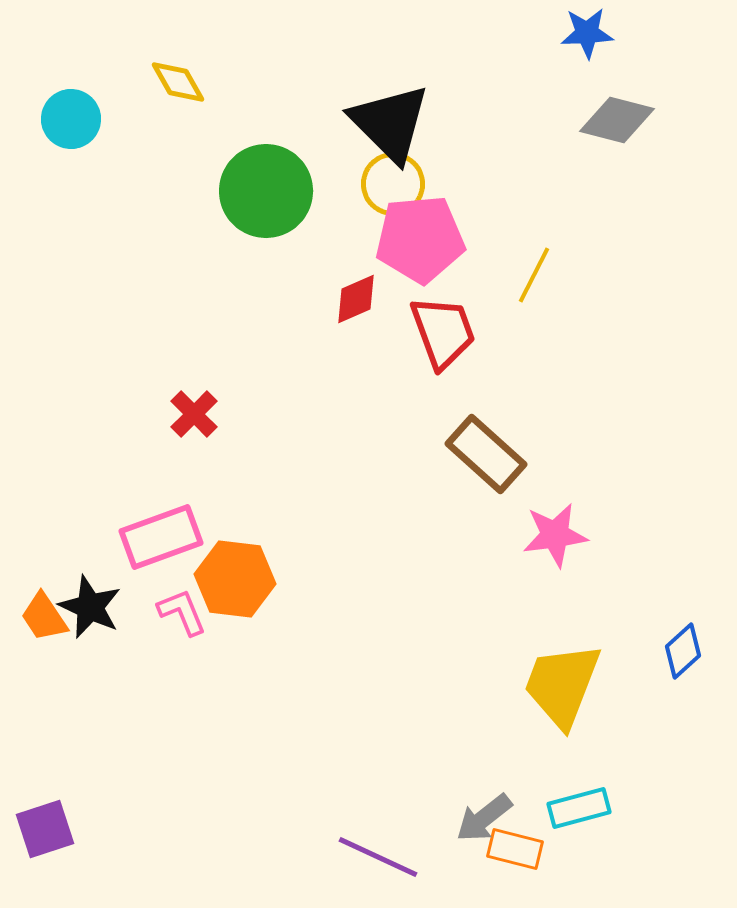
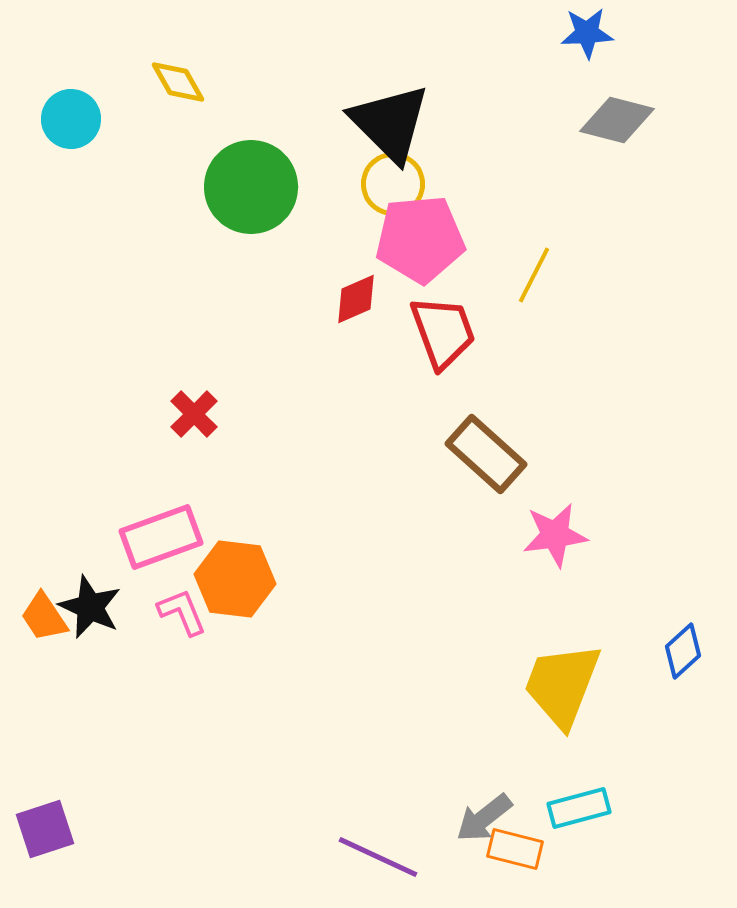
green circle: moved 15 px left, 4 px up
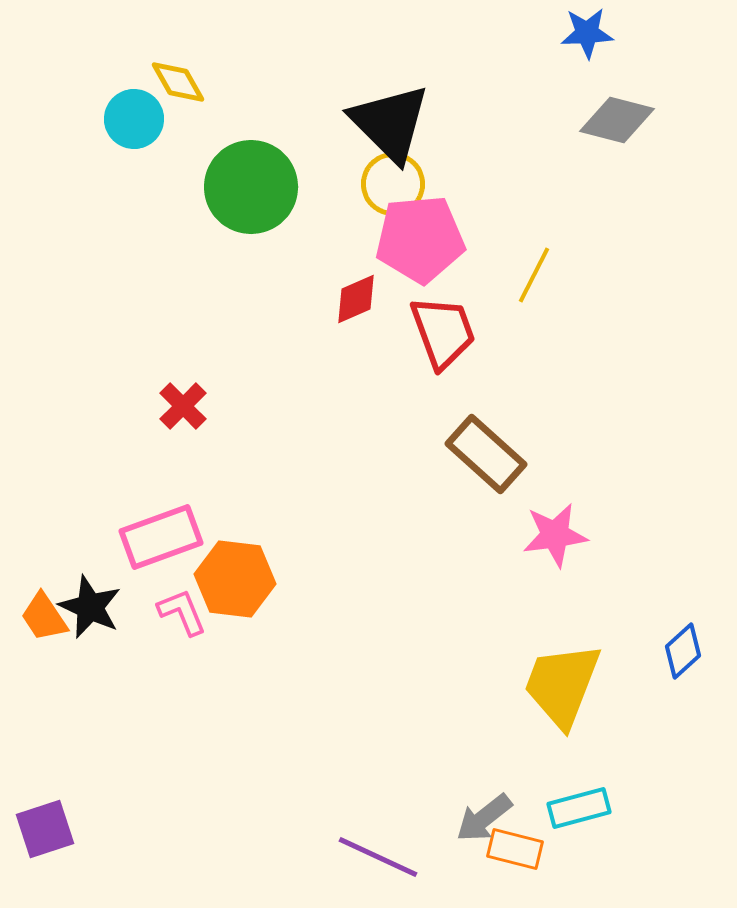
cyan circle: moved 63 px right
red cross: moved 11 px left, 8 px up
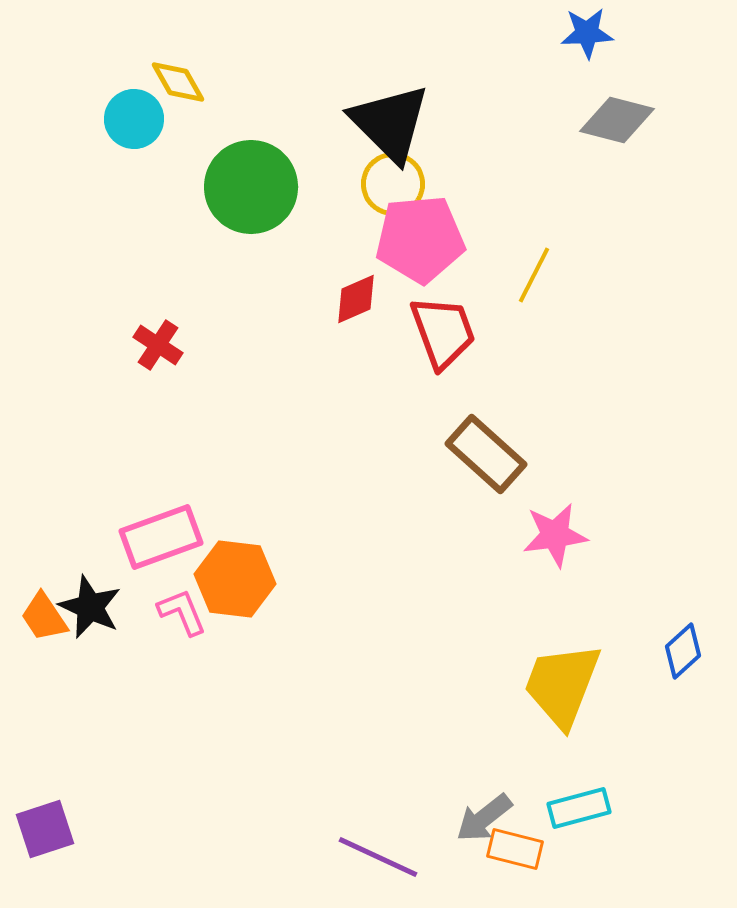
red cross: moved 25 px left, 61 px up; rotated 12 degrees counterclockwise
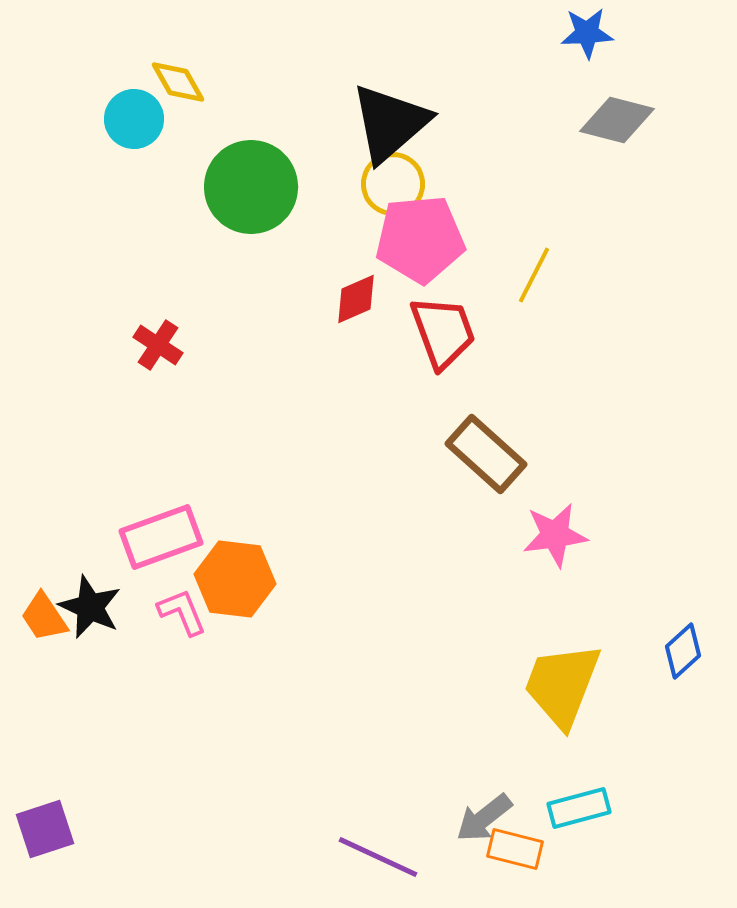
black triangle: rotated 34 degrees clockwise
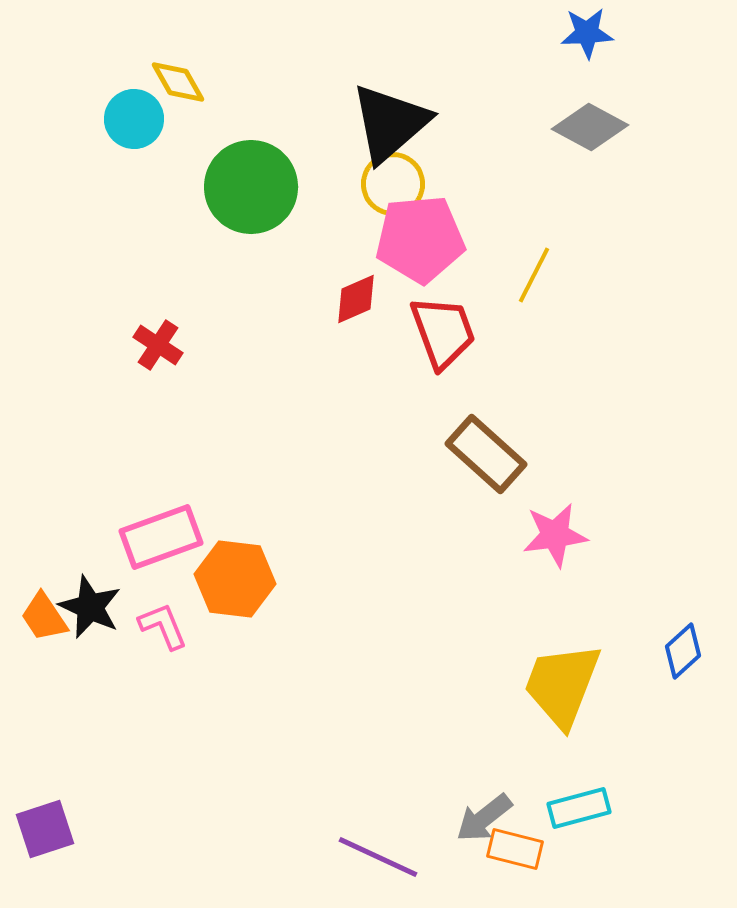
gray diamond: moved 27 px left, 7 px down; rotated 14 degrees clockwise
pink L-shape: moved 19 px left, 14 px down
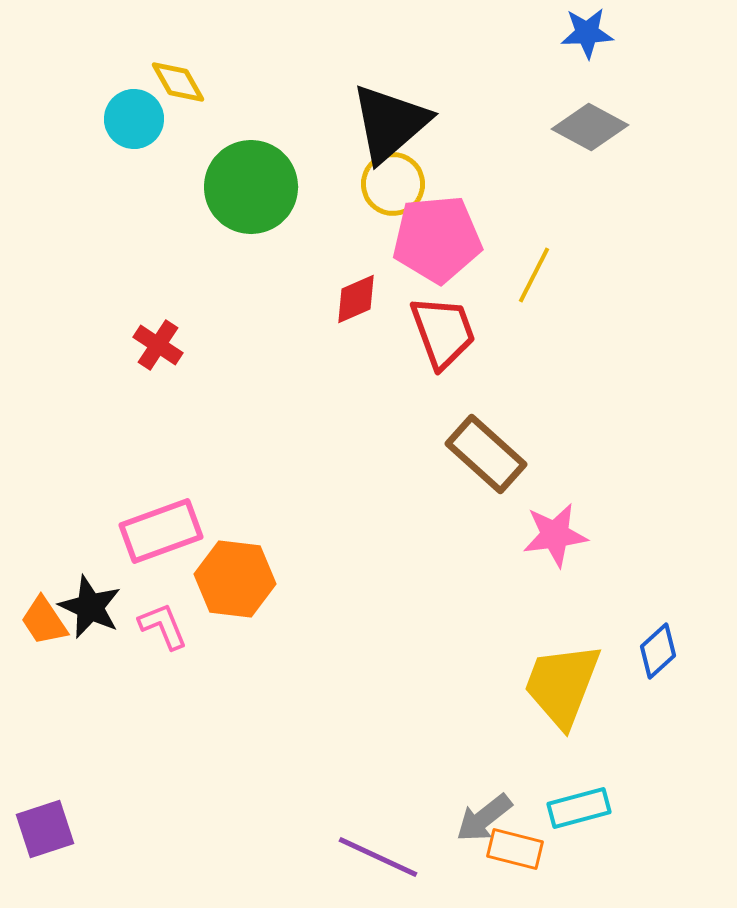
pink pentagon: moved 17 px right
pink rectangle: moved 6 px up
orange trapezoid: moved 4 px down
blue diamond: moved 25 px left
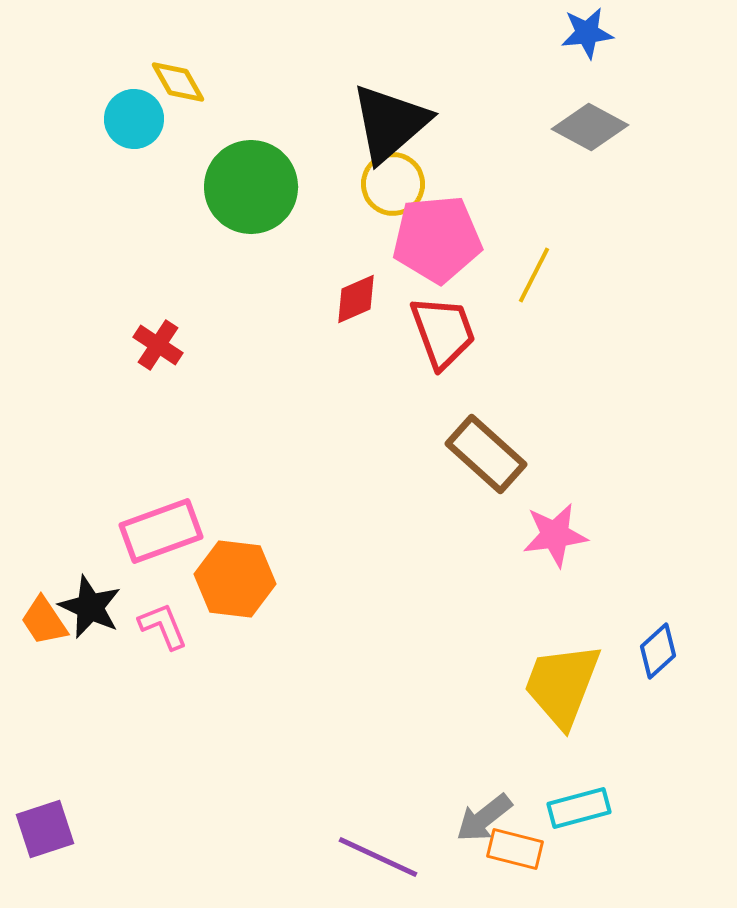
blue star: rotated 4 degrees counterclockwise
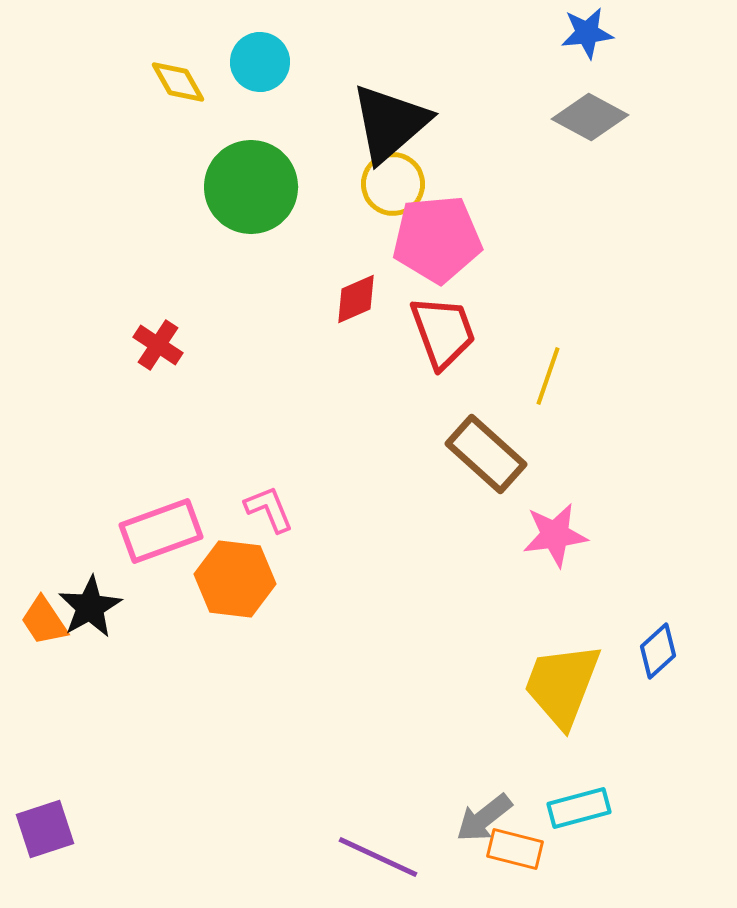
cyan circle: moved 126 px right, 57 px up
gray diamond: moved 10 px up
yellow line: moved 14 px right, 101 px down; rotated 8 degrees counterclockwise
black star: rotated 18 degrees clockwise
pink L-shape: moved 106 px right, 117 px up
